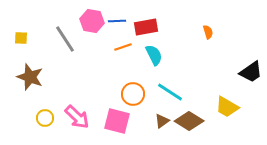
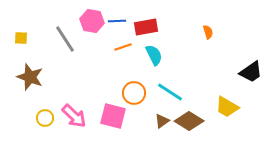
orange circle: moved 1 px right, 1 px up
pink arrow: moved 3 px left, 1 px up
pink square: moved 4 px left, 5 px up
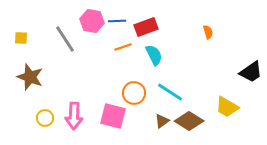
red rectangle: rotated 10 degrees counterclockwise
pink arrow: rotated 48 degrees clockwise
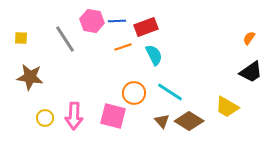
orange semicircle: moved 41 px right, 6 px down; rotated 128 degrees counterclockwise
brown star: rotated 12 degrees counterclockwise
brown triangle: rotated 35 degrees counterclockwise
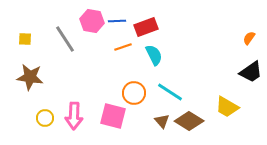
yellow square: moved 4 px right, 1 px down
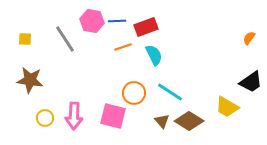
black trapezoid: moved 10 px down
brown star: moved 3 px down
